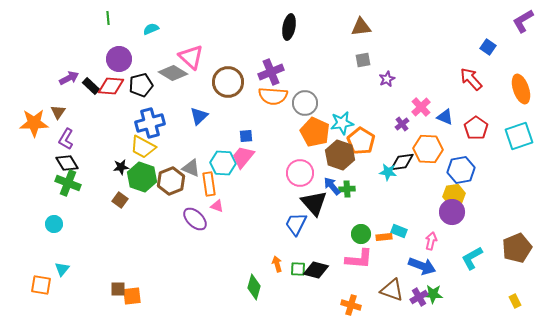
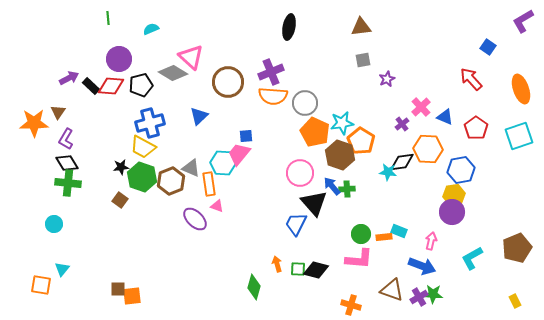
pink trapezoid at (243, 157): moved 4 px left, 3 px up
green cross at (68, 183): rotated 15 degrees counterclockwise
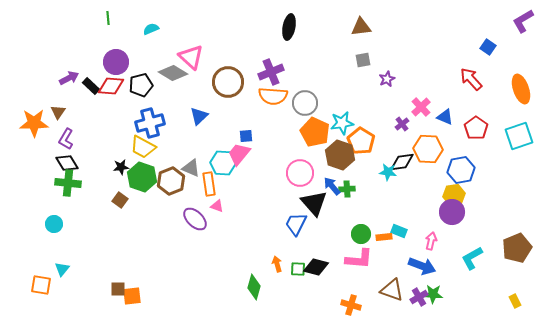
purple circle at (119, 59): moved 3 px left, 3 px down
black diamond at (316, 270): moved 3 px up
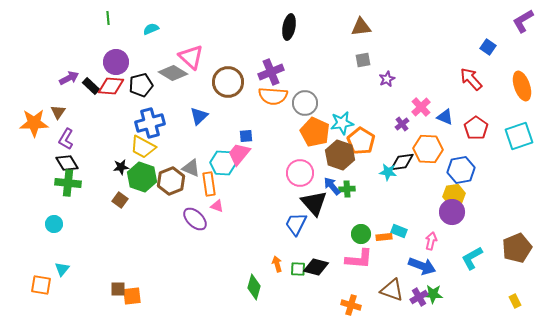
orange ellipse at (521, 89): moved 1 px right, 3 px up
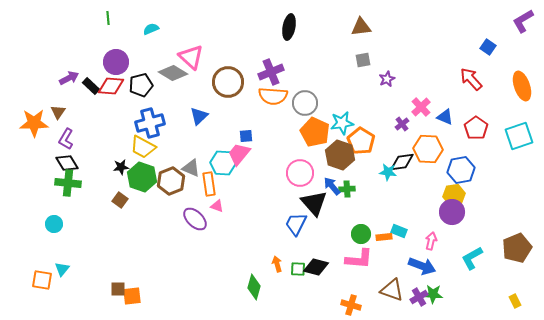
orange square at (41, 285): moved 1 px right, 5 px up
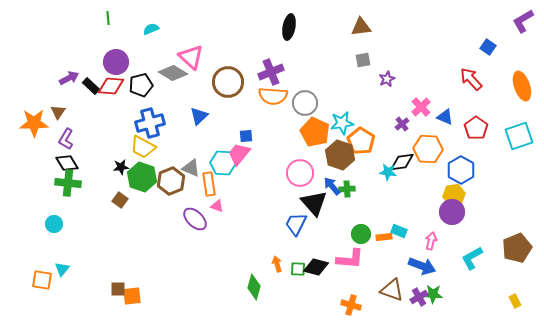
blue hexagon at (461, 170): rotated 20 degrees counterclockwise
pink L-shape at (359, 259): moved 9 px left
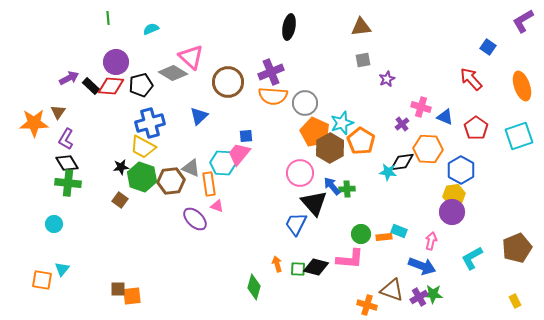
pink cross at (421, 107): rotated 30 degrees counterclockwise
cyan star at (342, 123): rotated 10 degrees counterclockwise
brown hexagon at (340, 155): moved 10 px left, 7 px up; rotated 12 degrees clockwise
brown hexagon at (171, 181): rotated 16 degrees clockwise
orange cross at (351, 305): moved 16 px right
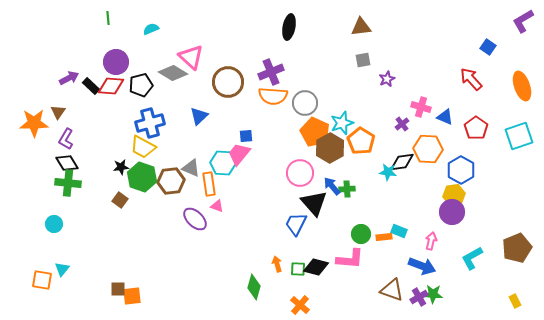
orange cross at (367, 305): moved 67 px left; rotated 24 degrees clockwise
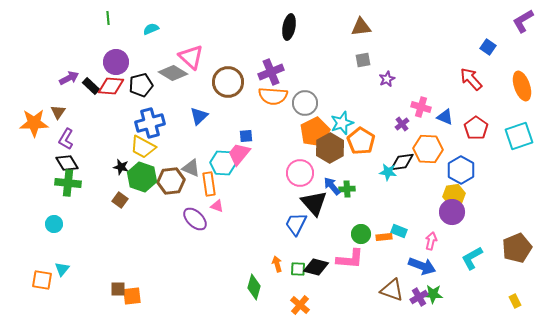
orange pentagon at (315, 132): rotated 20 degrees clockwise
black star at (121, 167): rotated 21 degrees clockwise
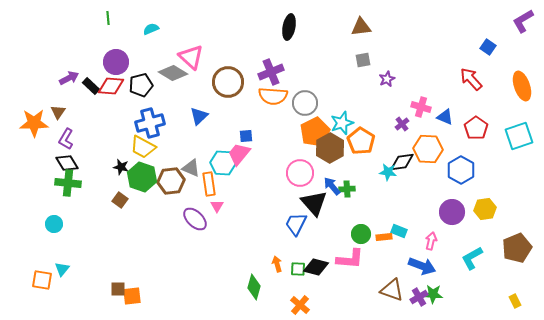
yellow hexagon at (454, 195): moved 31 px right, 14 px down
pink triangle at (217, 206): rotated 40 degrees clockwise
